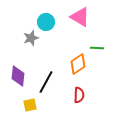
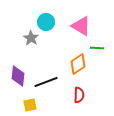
pink triangle: moved 1 px right, 9 px down
gray star: rotated 21 degrees counterclockwise
black line: rotated 40 degrees clockwise
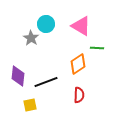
cyan circle: moved 2 px down
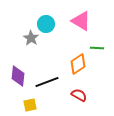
pink triangle: moved 5 px up
black line: moved 1 px right
red semicircle: rotated 63 degrees counterclockwise
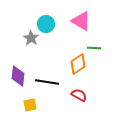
green line: moved 3 px left
black line: rotated 30 degrees clockwise
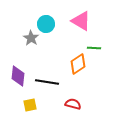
red semicircle: moved 6 px left, 9 px down; rotated 14 degrees counterclockwise
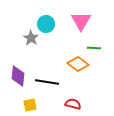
pink triangle: rotated 30 degrees clockwise
orange diamond: rotated 70 degrees clockwise
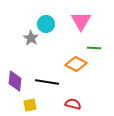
orange diamond: moved 2 px left; rotated 10 degrees counterclockwise
purple diamond: moved 3 px left, 5 px down
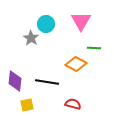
yellow square: moved 3 px left
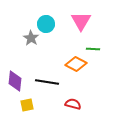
green line: moved 1 px left, 1 px down
